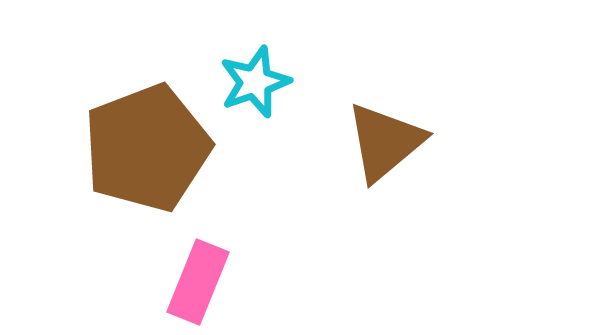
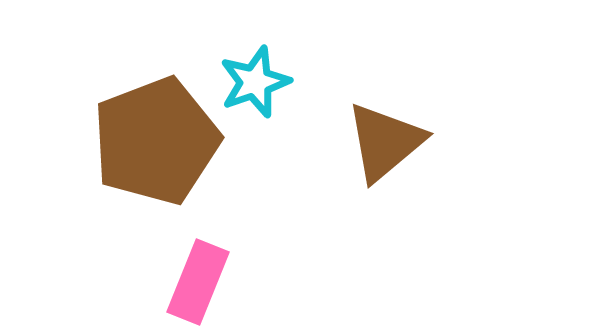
brown pentagon: moved 9 px right, 7 px up
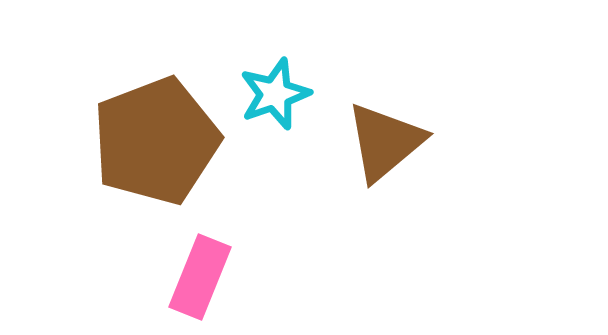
cyan star: moved 20 px right, 12 px down
pink rectangle: moved 2 px right, 5 px up
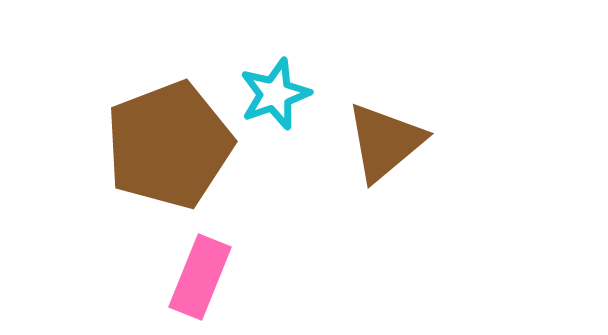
brown pentagon: moved 13 px right, 4 px down
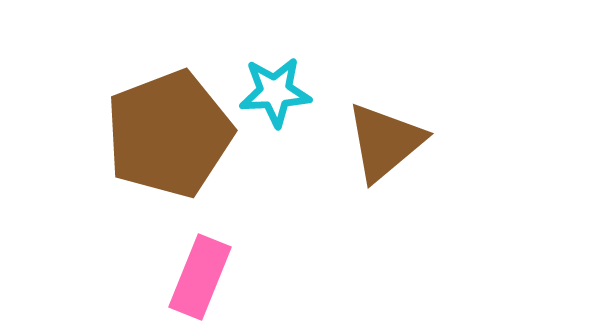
cyan star: moved 2 px up; rotated 16 degrees clockwise
brown pentagon: moved 11 px up
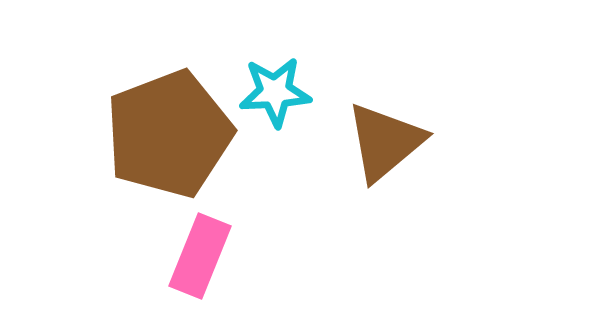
pink rectangle: moved 21 px up
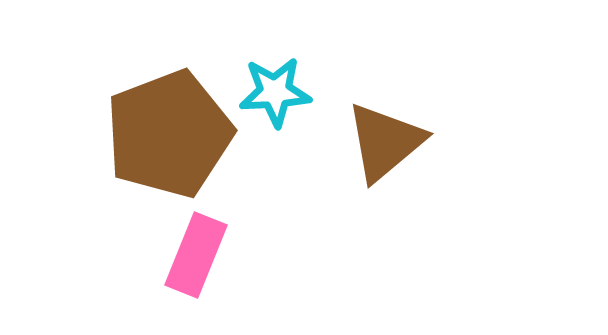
pink rectangle: moved 4 px left, 1 px up
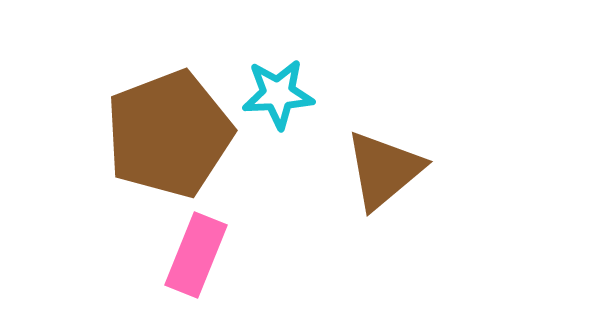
cyan star: moved 3 px right, 2 px down
brown triangle: moved 1 px left, 28 px down
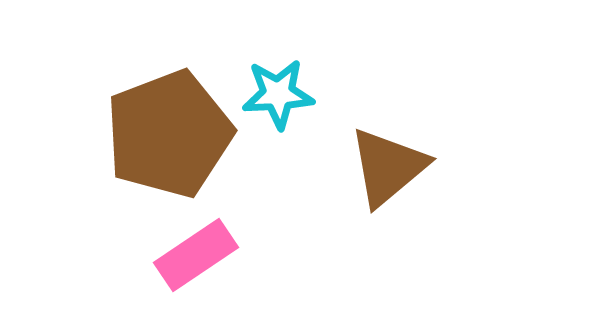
brown triangle: moved 4 px right, 3 px up
pink rectangle: rotated 34 degrees clockwise
